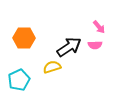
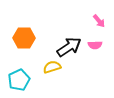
pink arrow: moved 6 px up
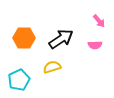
black arrow: moved 8 px left, 8 px up
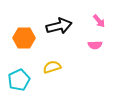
black arrow: moved 2 px left, 13 px up; rotated 20 degrees clockwise
